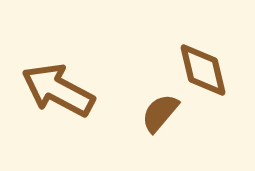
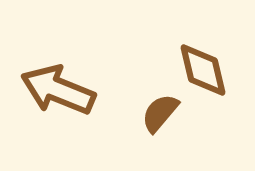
brown arrow: rotated 6 degrees counterclockwise
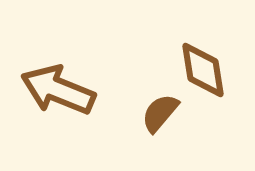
brown diamond: rotated 4 degrees clockwise
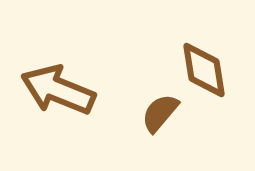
brown diamond: moved 1 px right
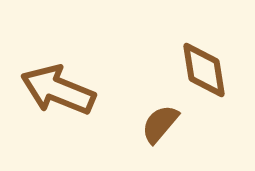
brown semicircle: moved 11 px down
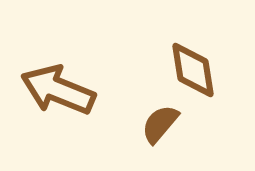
brown diamond: moved 11 px left
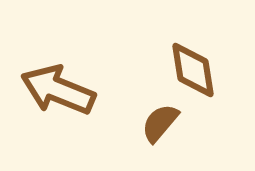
brown semicircle: moved 1 px up
